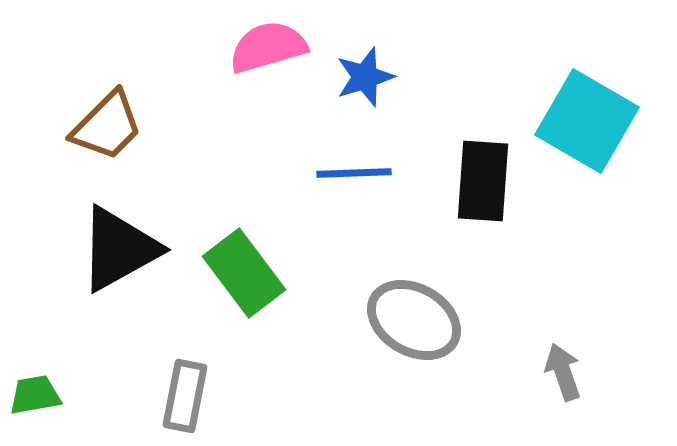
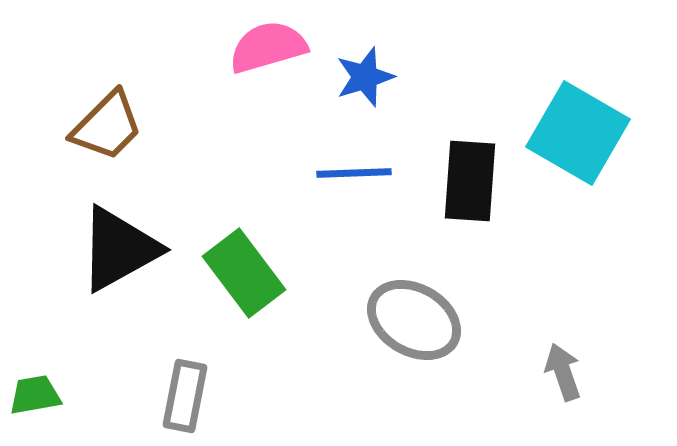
cyan square: moved 9 px left, 12 px down
black rectangle: moved 13 px left
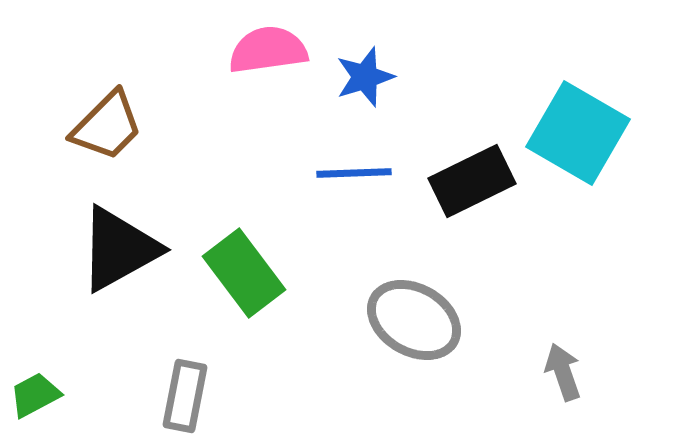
pink semicircle: moved 3 px down; rotated 8 degrees clockwise
black rectangle: moved 2 px right; rotated 60 degrees clockwise
green trapezoid: rotated 18 degrees counterclockwise
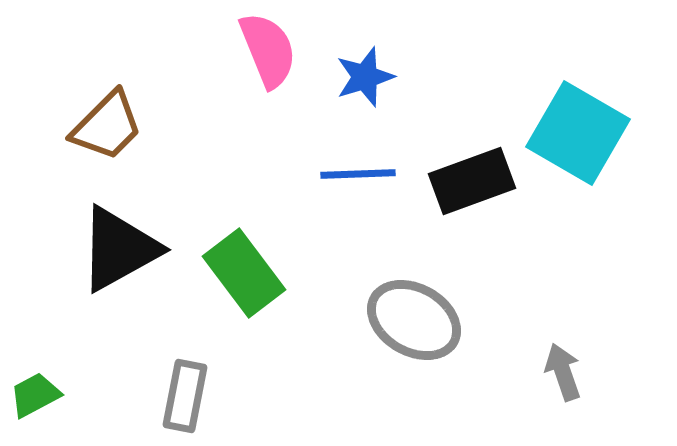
pink semicircle: rotated 76 degrees clockwise
blue line: moved 4 px right, 1 px down
black rectangle: rotated 6 degrees clockwise
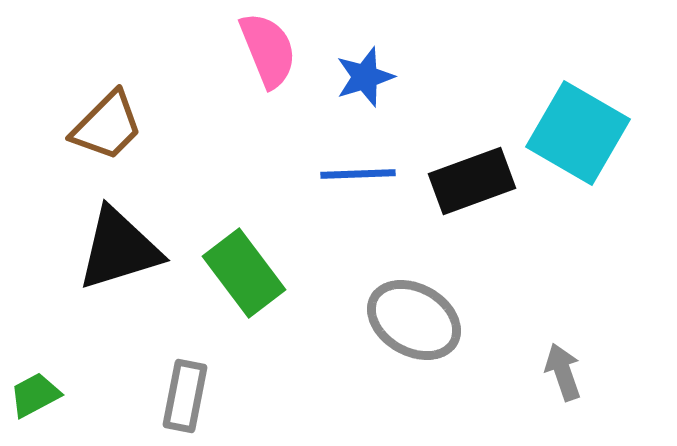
black triangle: rotated 12 degrees clockwise
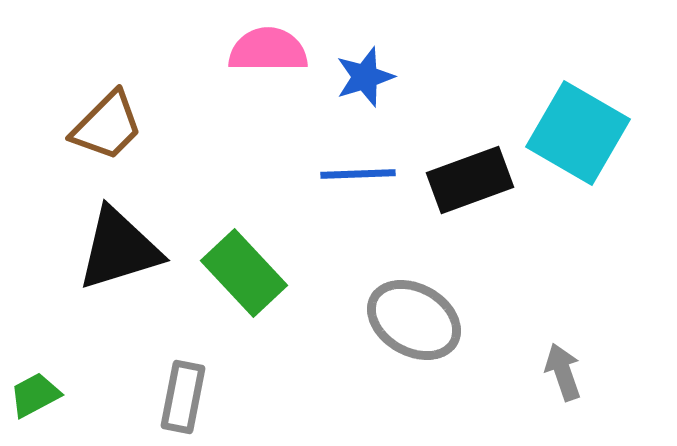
pink semicircle: rotated 68 degrees counterclockwise
black rectangle: moved 2 px left, 1 px up
green rectangle: rotated 6 degrees counterclockwise
gray rectangle: moved 2 px left, 1 px down
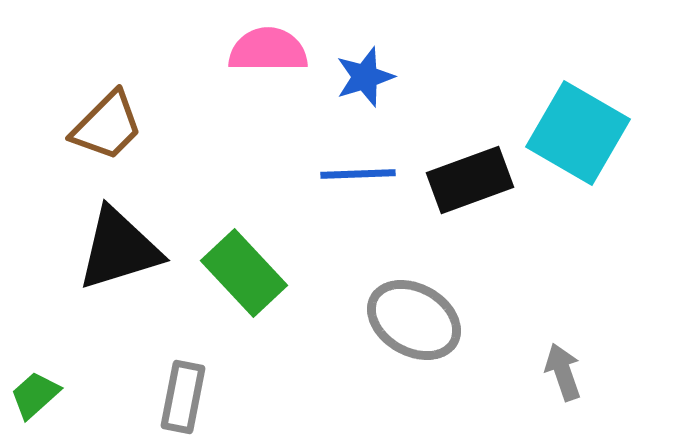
green trapezoid: rotated 14 degrees counterclockwise
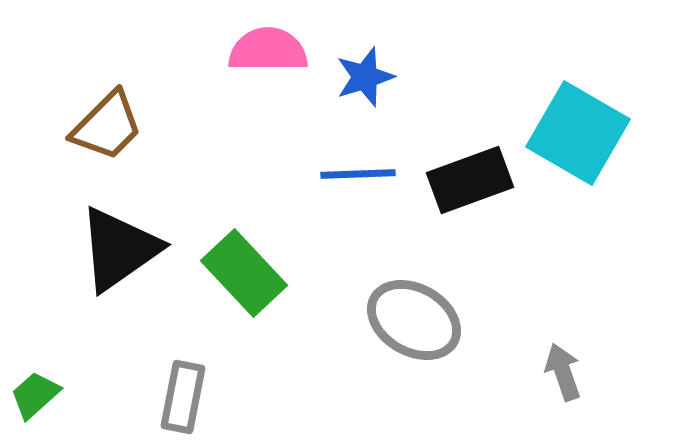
black triangle: rotated 18 degrees counterclockwise
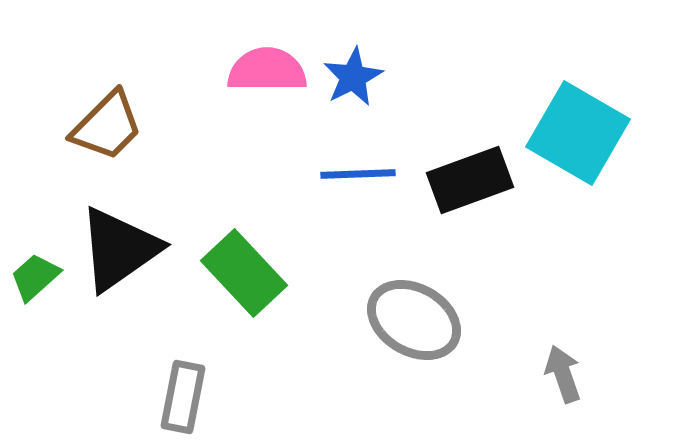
pink semicircle: moved 1 px left, 20 px down
blue star: moved 12 px left; rotated 10 degrees counterclockwise
gray arrow: moved 2 px down
green trapezoid: moved 118 px up
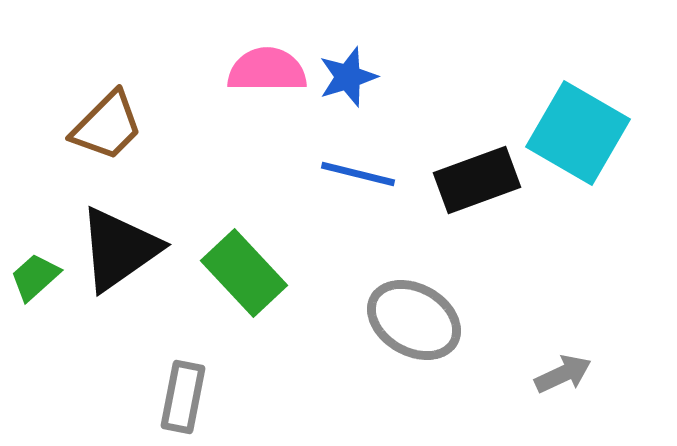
blue star: moved 5 px left; rotated 10 degrees clockwise
blue line: rotated 16 degrees clockwise
black rectangle: moved 7 px right
gray arrow: rotated 84 degrees clockwise
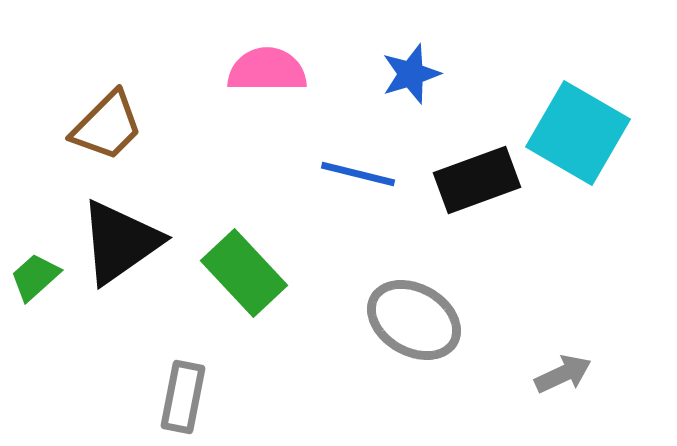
blue star: moved 63 px right, 3 px up
black triangle: moved 1 px right, 7 px up
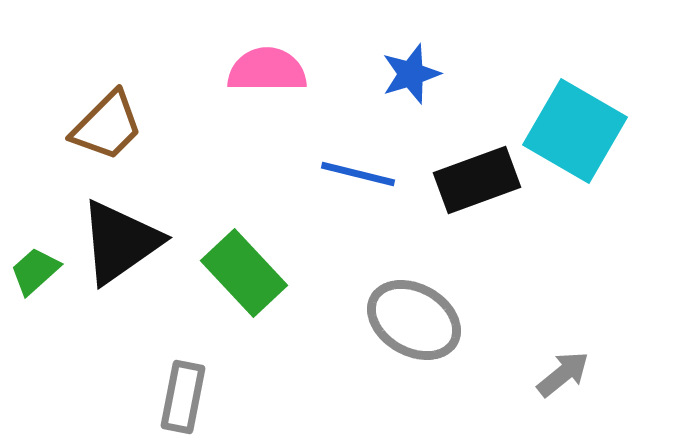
cyan square: moved 3 px left, 2 px up
green trapezoid: moved 6 px up
gray arrow: rotated 14 degrees counterclockwise
